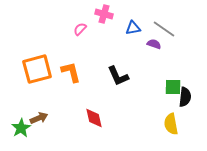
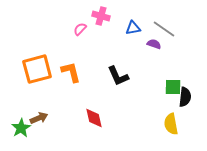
pink cross: moved 3 px left, 2 px down
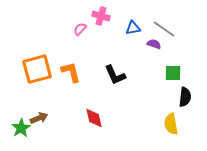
black L-shape: moved 3 px left, 1 px up
green square: moved 14 px up
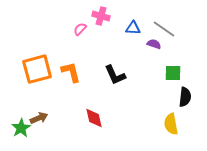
blue triangle: rotated 14 degrees clockwise
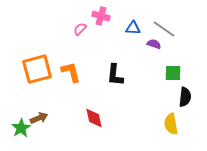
black L-shape: rotated 30 degrees clockwise
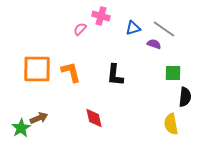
blue triangle: rotated 21 degrees counterclockwise
orange square: rotated 16 degrees clockwise
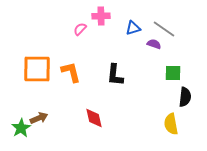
pink cross: rotated 18 degrees counterclockwise
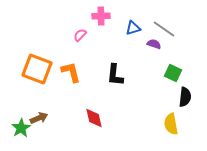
pink semicircle: moved 6 px down
orange square: rotated 20 degrees clockwise
green square: rotated 24 degrees clockwise
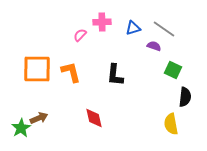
pink cross: moved 1 px right, 6 px down
purple semicircle: moved 2 px down
orange square: rotated 20 degrees counterclockwise
green square: moved 3 px up
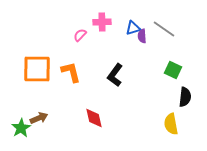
purple semicircle: moved 12 px left, 10 px up; rotated 112 degrees counterclockwise
black L-shape: rotated 30 degrees clockwise
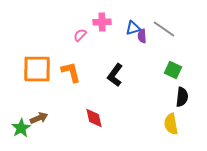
black semicircle: moved 3 px left
